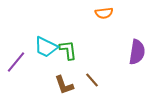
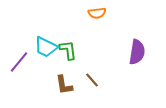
orange semicircle: moved 7 px left
purple line: moved 3 px right
brown L-shape: rotated 10 degrees clockwise
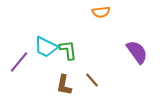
orange semicircle: moved 4 px right, 1 px up
purple semicircle: rotated 45 degrees counterclockwise
brown L-shape: rotated 20 degrees clockwise
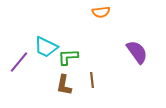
green L-shape: moved 7 px down; rotated 85 degrees counterclockwise
brown line: rotated 35 degrees clockwise
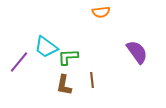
cyan trapezoid: rotated 10 degrees clockwise
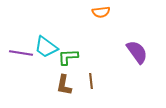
purple line: moved 2 px right, 9 px up; rotated 60 degrees clockwise
brown line: moved 1 px left, 1 px down
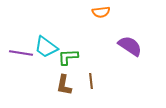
purple semicircle: moved 7 px left, 6 px up; rotated 20 degrees counterclockwise
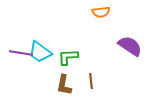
cyan trapezoid: moved 6 px left, 5 px down
